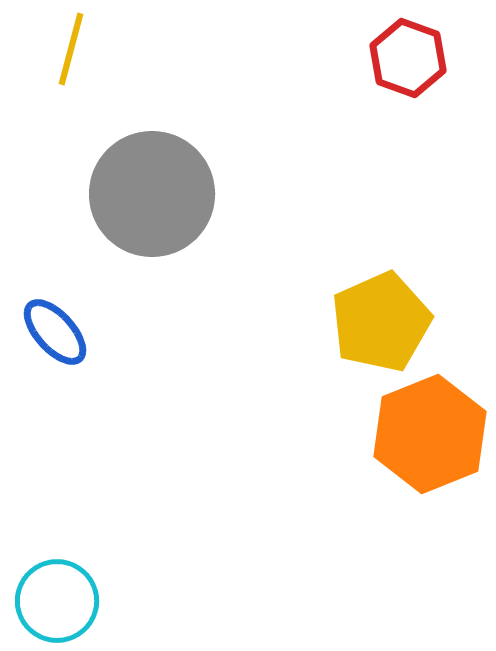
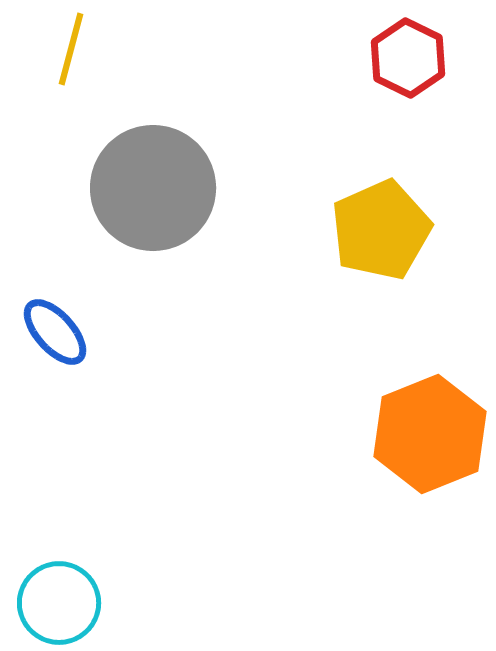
red hexagon: rotated 6 degrees clockwise
gray circle: moved 1 px right, 6 px up
yellow pentagon: moved 92 px up
cyan circle: moved 2 px right, 2 px down
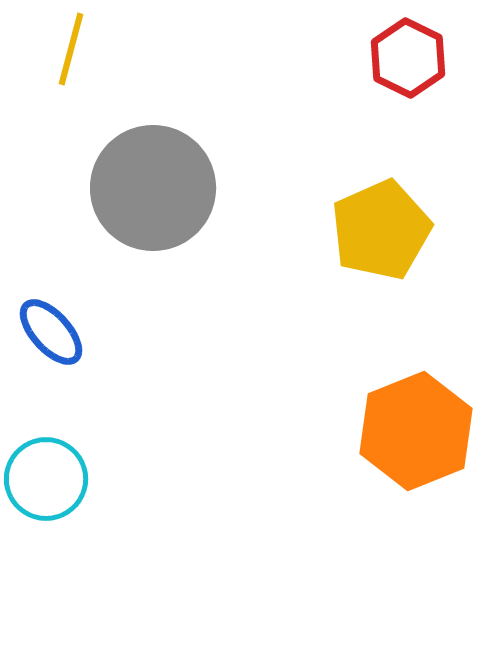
blue ellipse: moved 4 px left
orange hexagon: moved 14 px left, 3 px up
cyan circle: moved 13 px left, 124 px up
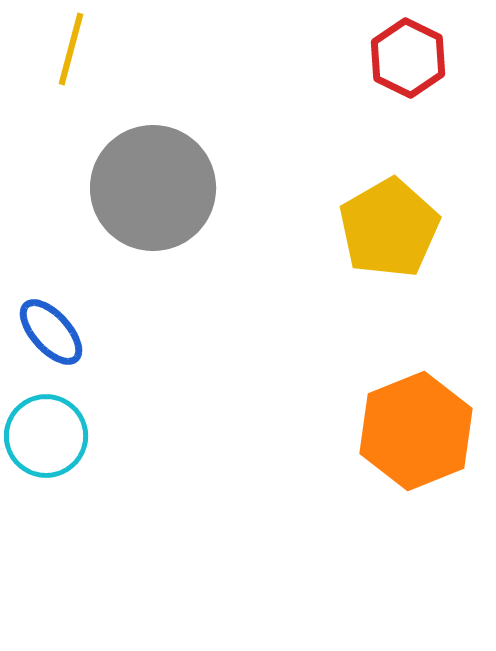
yellow pentagon: moved 8 px right, 2 px up; rotated 6 degrees counterclockwise
cyan circle: moved 43 px up
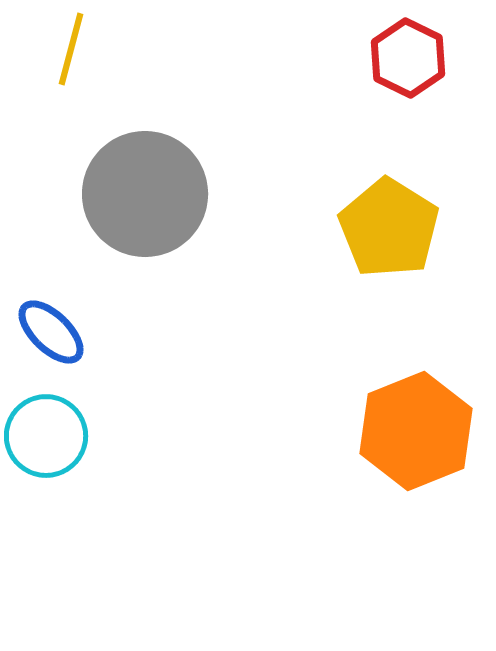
gray circle: moved 8 px left, 6 px down
yellow pentagon: rotated 10 degrees counterclockwise
blue ellipse: rotated 4 degrees counterclockwise
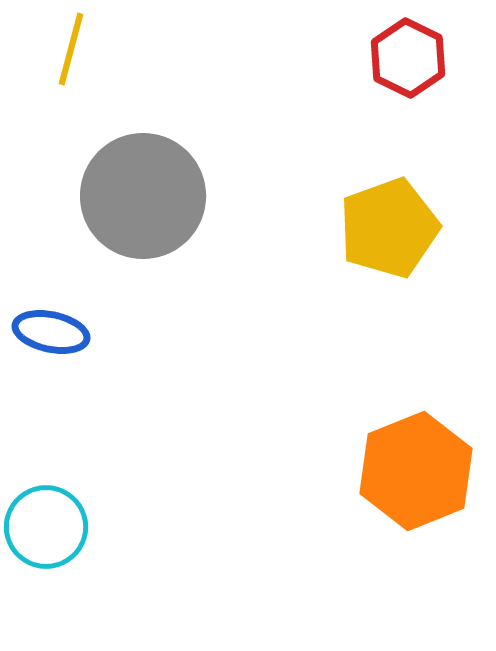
gray circle: moved 2 px left, 2 px down
yellow pentagon: rotated 20 degrees clockwise
blue ellipse: rotated 32 degrees counterclockwise
orange hexagon: moved 40 px down
cyan circle: moved 91 px down
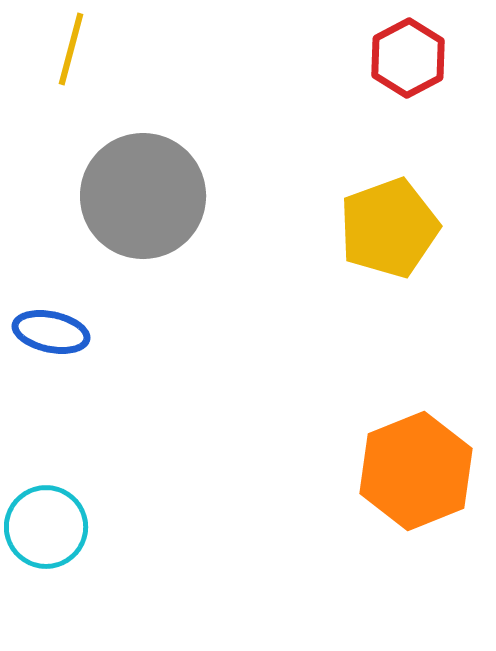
red hexagon: rotated 6 degrees clockwise
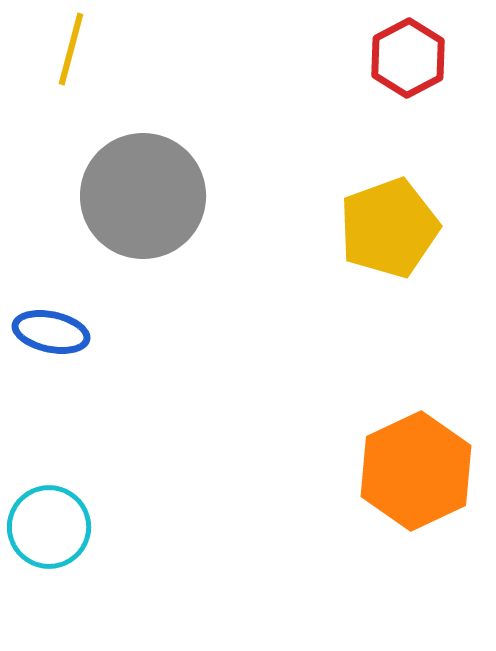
orange hexagon: rotated 3 degrees counterclockwise
cyan circle: moved 3 px right
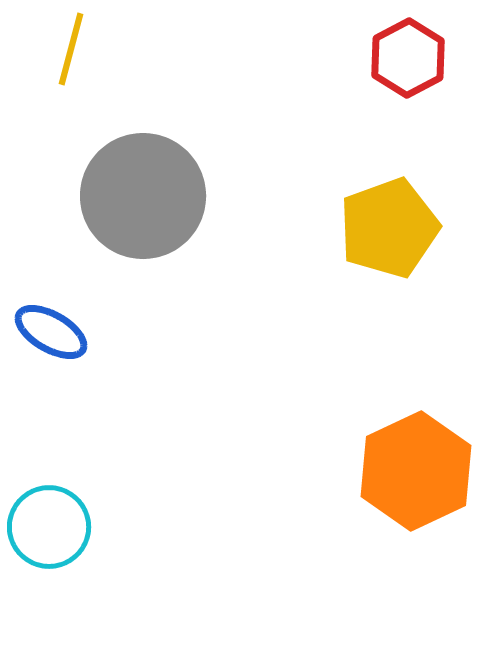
blue ellipse: rotated 18 degrees clockwise
